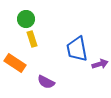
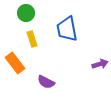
green circle: moved 6 px up
blue trapezoid: moved 10 px left, 20 px up
orange rectangle: rotated 20 degrees clockwise
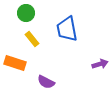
yellow rectangle: rotated 21 degrees counterclockwise
orange rectangle: rotated 35 degrees counterclockwise
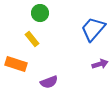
green circle: moved 14 px right
blue trapezoid: moved 26 px right; rotated 52 degrees clockwise
orange rectangle: moved 1 px right, 1 px down
purple semicircle: moved 3 px right; rotated 48 degrees counterclockwise
